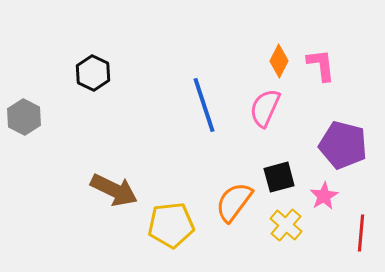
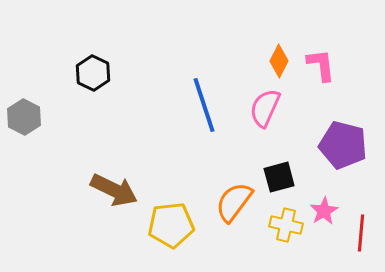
pink star: moved 15 px down
yellow cross: rotated 28 degrees counterclockwise
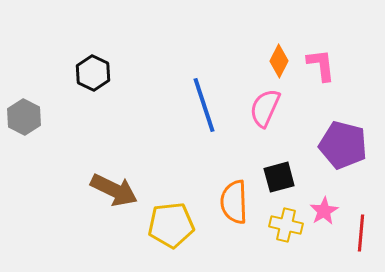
orange semicircle: rotated 39 degrees counterclockwise
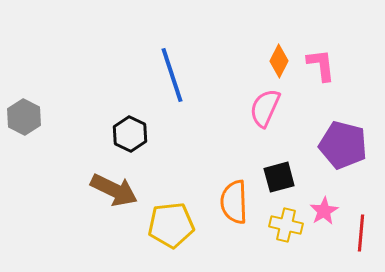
black hexagon: moved 37 px right, 61 px down
blue line: moved 32 px left, 30 px up
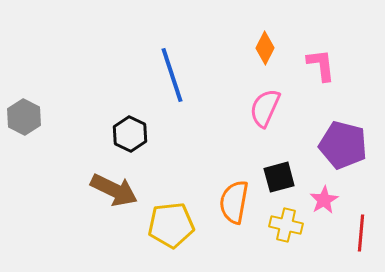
orange diamond: moved 14 px left, 13 px up
orange semicircle: rotated 12 degrees clockwise
pink star: moved 11 px up
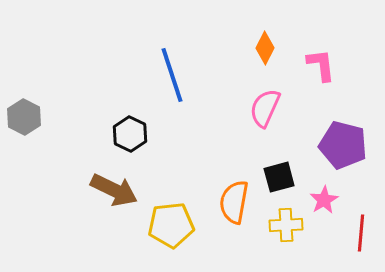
yellow cross: rotated 16 degrees counterclockwise
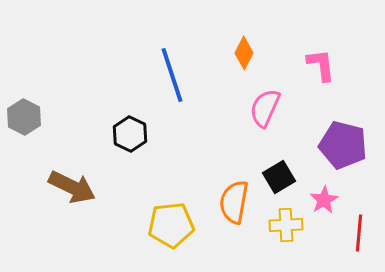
orange diamond: moved 21 px left, 5 px down
black square: rotated 16 degrees counterclockwise
brown arrow: moved 42 px left, 3 px up
red line: moved 2 px left
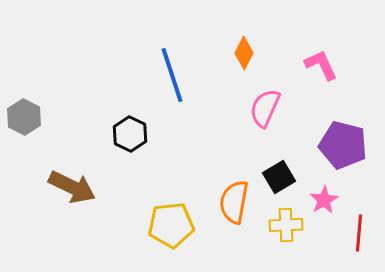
pink L-shape: rotated 18 degrees counterclockwise
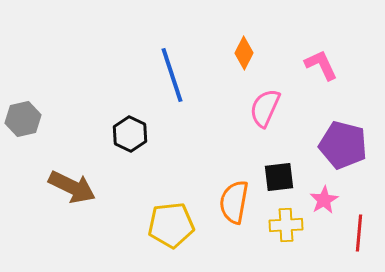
gray hexagon: moved 1 px left, 2 px down; rotated 20 degrees clockwise
black square: rotated 24 degrees clockwise
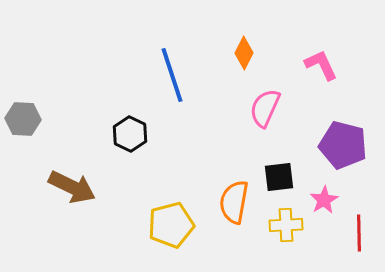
gray hexagon: rotated 16 degrees clockwise
yellow pentagon: rotated 9 degrees counterclockwise
red line: rotated 6 degrees counterclockwise
